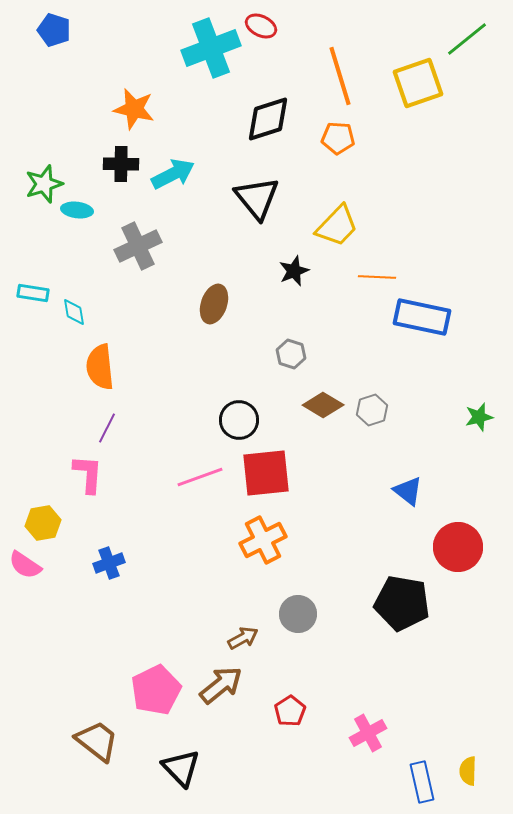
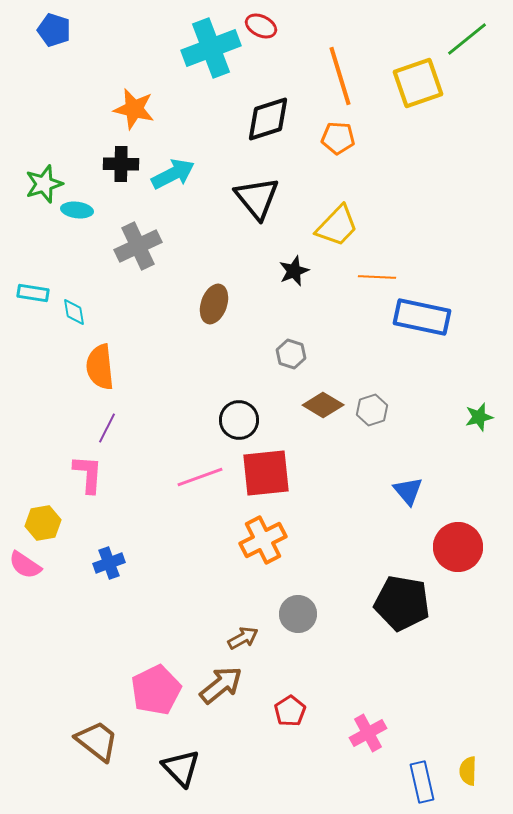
blue triangle at (408, 491): rotated 12 degrees clockwise
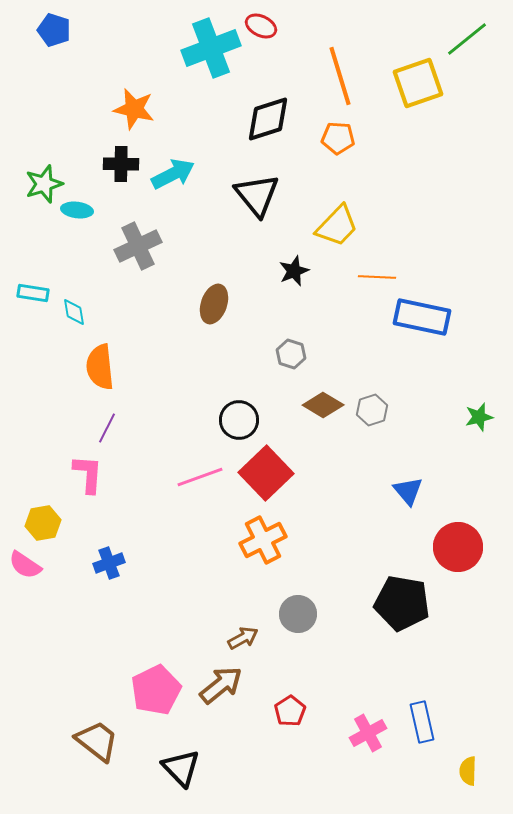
black triangle at (257, 198): moved 3 px up
red square at (266, 473): rotated 38 degrees counterclockwise
blue rectangle at (422, 782): moved 60 px up
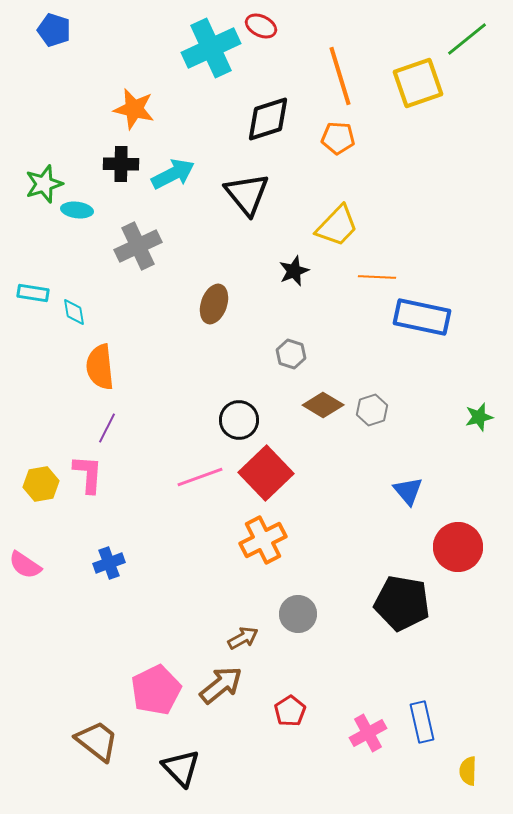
cyan cross at (211, 48): rotated 4 degrees counterclockwise
black triangle at (257, 195): moved 10 px left, 1 px up
yellow hexagon at (43, 523): moved 2 px left, 39 px up
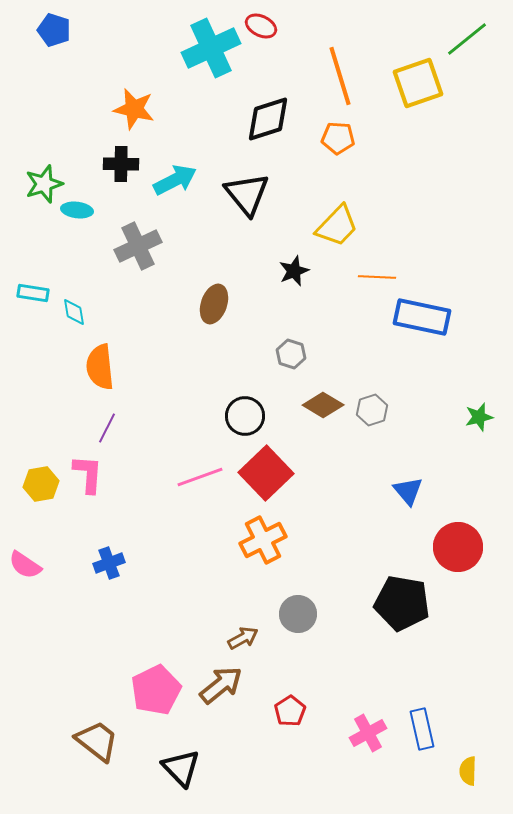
cyan arrow at (173, 174): moved 2 px right, 6 px down
black circle at (239, 420): moved 6 px right, 4 px up
blue rectangle at (422, 722): moved 7 px down
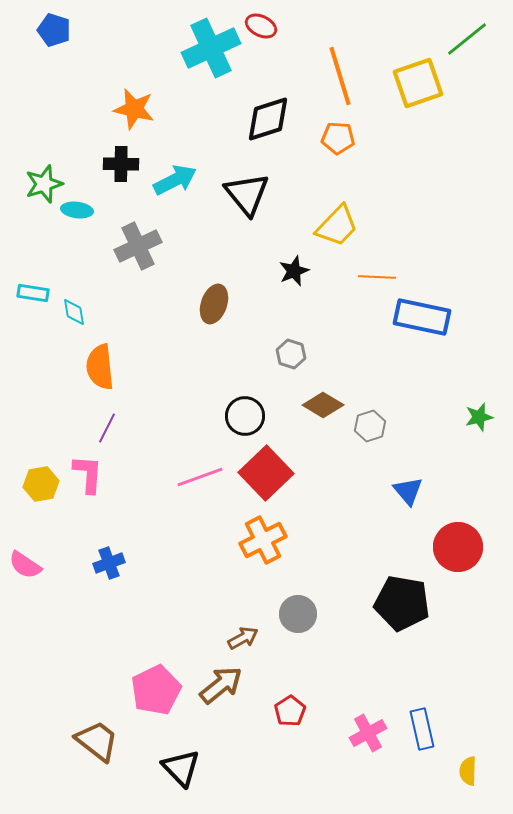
gray hexagon at (372, 410): moved 2 px left, 16 px down
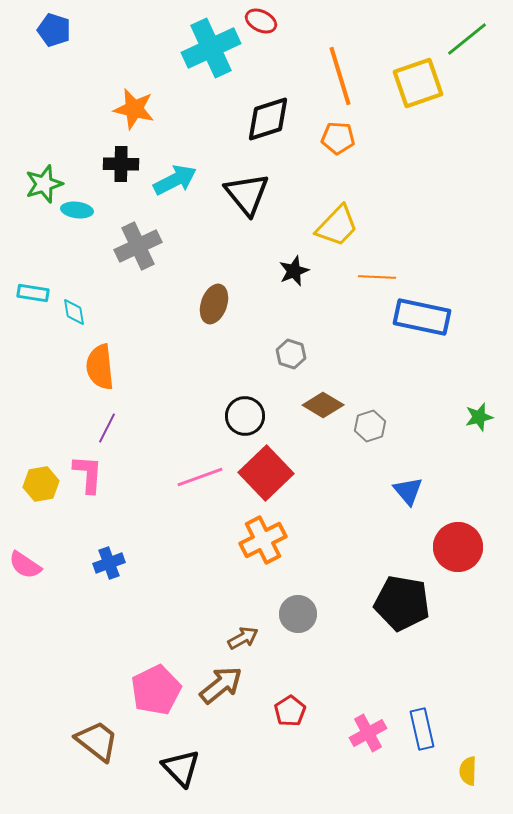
red ellipse at (261, 26): moved 5 px up
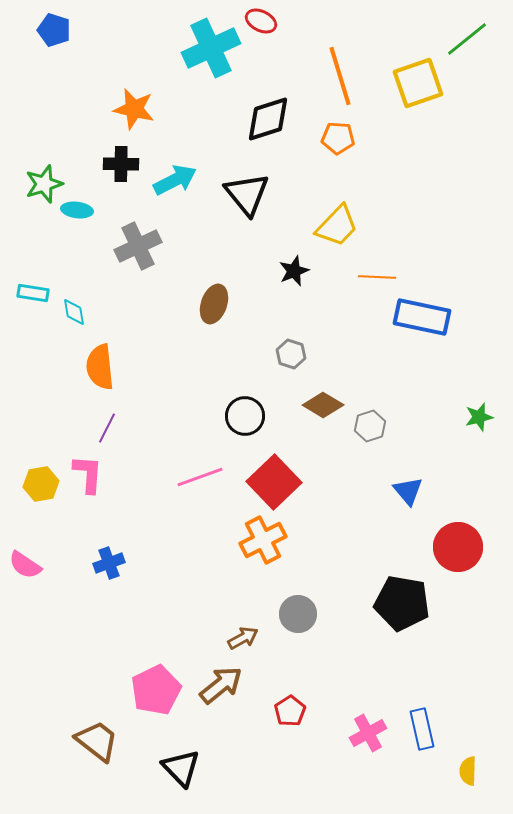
red square at (266, 473): moved 8 px right, 9 px down
